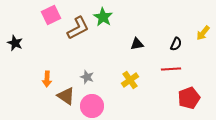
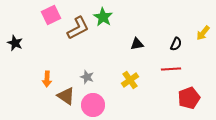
pink circle: moved 1 px right, 1 px up
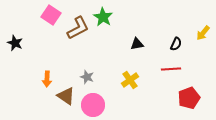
pink square: rotated 30 degrees counterclockwise
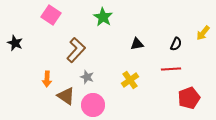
brown L-shape: moved 2 px left, 22 px down; rotated 20 degrees counterclockwise
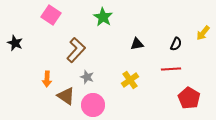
red pentagon: rotated 20 degrees counterclockwise
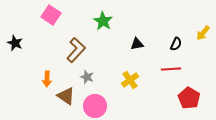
green star: moved 4 px down
pink circle: moved 2 px right, 1 px down
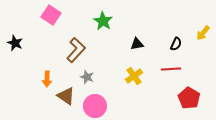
yellow cross: moved 4 px right, 4 px up
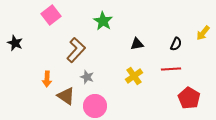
pink square: rotated 18 degrees clockwise
